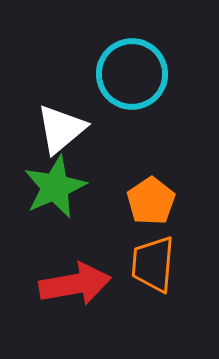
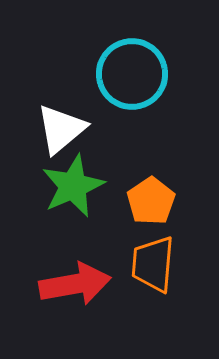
green star: moved 18 px right, 1 px up
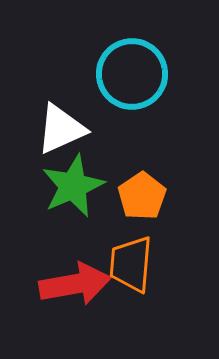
white triangle: rotated 16 degrees clockwise
orange pentagon: moved 9 px left, 5 px up
orange trapezoid: moved 22 px left
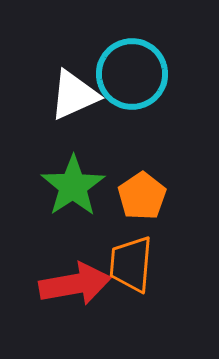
white triangle: moved 13 px right, 34 px up
green star: rotated 10 degrees counterclockwise
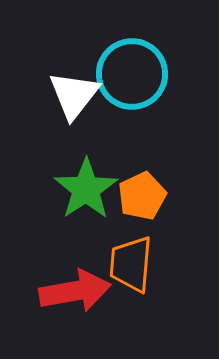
white triangle: rotated 28 degrees counterclockwise
green star: moved 13 px right, 3 px down
orange pentagon: rotated 9 degrees clockwise
red arrow: moved 7 px down
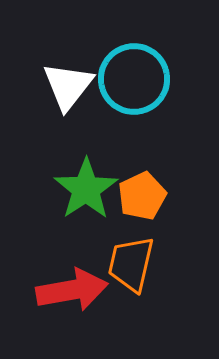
cyan circle: moved 2 px right, 5 px down
white triangle: moved 6 px left, 9 px up
orange trapezoid: rotated 8 degrees clockwise
red arrow: moved 3 px left, 1 px up
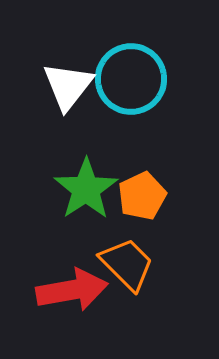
cyan circle: moved 3 px left
orange trapezoid: moved 4 px left; rotated 122 degrees clockwise
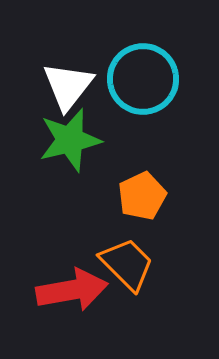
cyan circle: moved 12 px right
green star: moved 16 px left, 49 px up; rotated 20 degrees clockwise
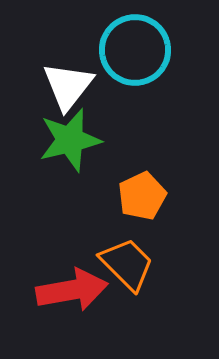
cyan circle: moved 8 px left, 29 px up
